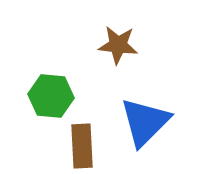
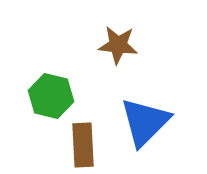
green hexagon: rotated 9 degrees clockwise
brown rectangle: moved 1 px right, 1 px up
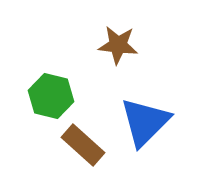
brown rectangle: rotated 45 degrees counterclockwise
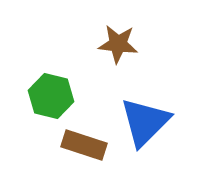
brown star: moved 1 px up
brown rectangle: moved 1 px right; rotated 24 degrees counterclockwise
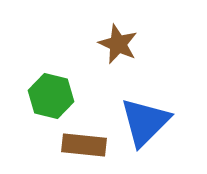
brown star: rotated 18 degrees clockwise
brown rectangle: rotated 12 degrees counterclockwise
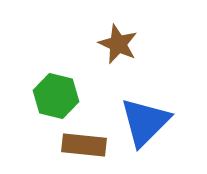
green hexagon: moved 5 px right
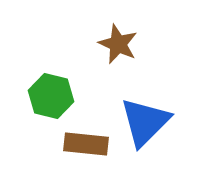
green hexagon: moved 5 px left
brown rectangle: moved 2 px right, 1 px up
